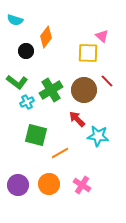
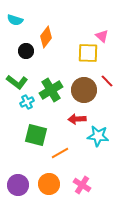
red arrow: rotated 48 degrees counterclockwise
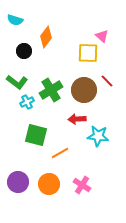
black circle: moved 2 px left
purple circle: moved 3 px up
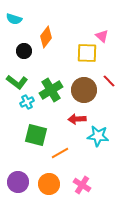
cyan semicircle: moved 1 px left, 1 px up
yellow square: moved 1 px left
red line: moved 2 px right
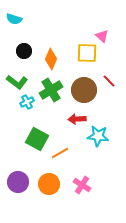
orange diamond: moved 5 px right, 22 px down; rotated 15 degrees counterclockwise
green square: moved 1 px right, 4 px down; rotated 15 degrees clockwise
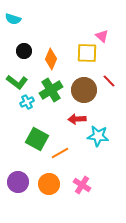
cyan semicircle: moved 1 px left
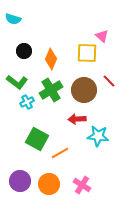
purple circle: moved 2 px right, 1 px up
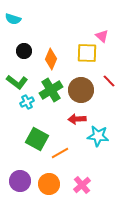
brown circle: moved 3 px left
pink cross: rotated 18 degrees clockwise
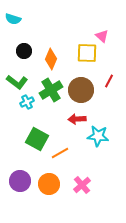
red line: rotated 72 degrees clockwise
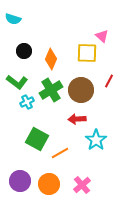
cyan star: moved 2 px left, 4 px down; rotated 30 degrees clockwise
